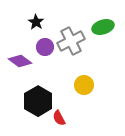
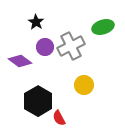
gray cross: moved 5 px down
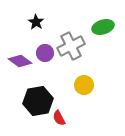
purple circle: moved 6 px down
black hexagon: rotated 20 degrees clockwise
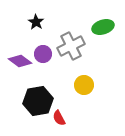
purple circle: moved 2 px left, 1 px down
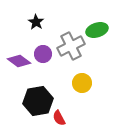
green ellipse: moved 6 px left, 3 px down
purple diamond: moved 1 px left
yellow circle: moved 2 px left, 2 px up
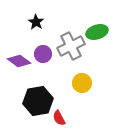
green ellipse: moved 2 px down
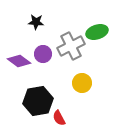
black star: rotated 28 degrees counterclockwise
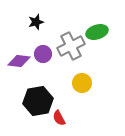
black star: rotated 21 degrees counterclockwise
purple diamond: rotated 30 degrees counterclockwise
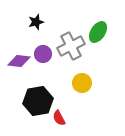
green ellipse: moved 1 px right; rotated 40 degrees counterclockwise
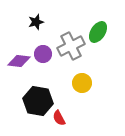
black hexagon: rotated 20 degrees clockwise
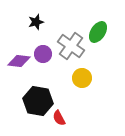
gray cross: rotated 28 degrees counterclockwise
yellow circle: moved 5 px up
